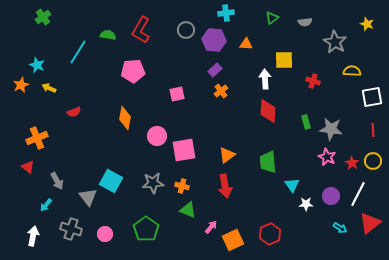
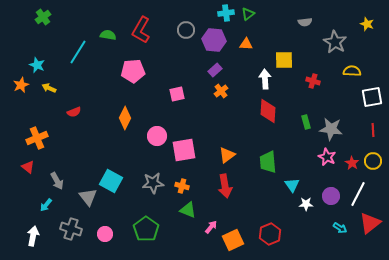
green triangle at (272, 18): moved 24 px left, 4 px up
orange diamond at (125, 118): rotated 15 degrees clockwise
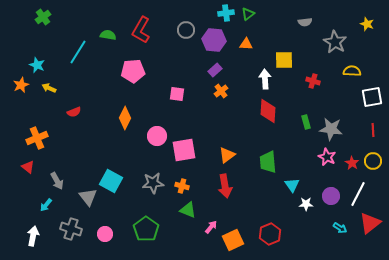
pink square at (177, 94): rotated 21 degrees clockwise
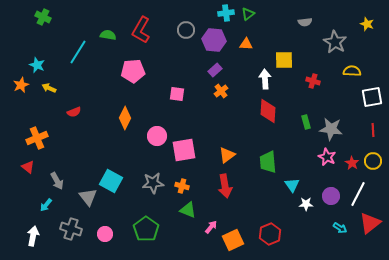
green cross at (43, 17): rotated 28 degrees counterclockwise
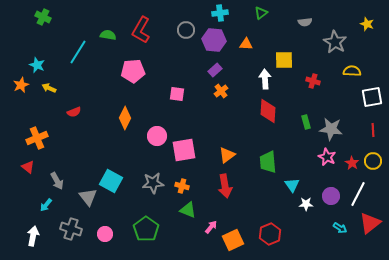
cyan cross at (226, 13): moved 6 px left
green triangle at (248, 14): moved 13 px right, 1 px up
